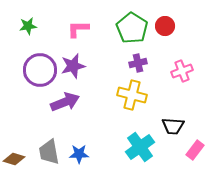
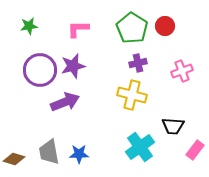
green star: moved 1 px right
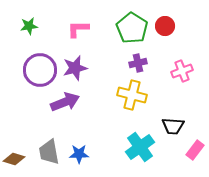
purple star: moved 2 px right, 2 px down
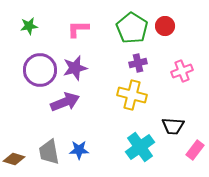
blue star: moved 4 px up
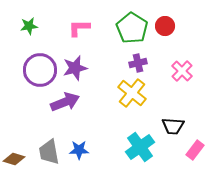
pink L-shape: moved 1 px right, 1 px up
pink cross: rotated 25 degrees counterclockwise
yellow cross: moved 2 px up; rotated 24 degrees clockwise
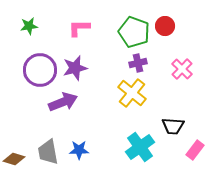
green pentagon: moved 2 px right, 4 px down; rotated 12 degrees counterclockwise
pink cross: moved 2 px up
purple arrow: moved 2 px left
gray trapezoid: moved 1 px left
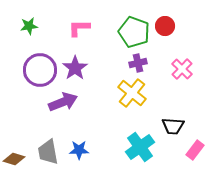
purple star: rotated 20 degrees counterclockwise
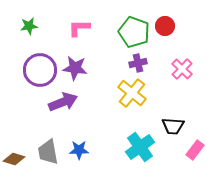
purple star: rotated 30 degrees counterclockwise
